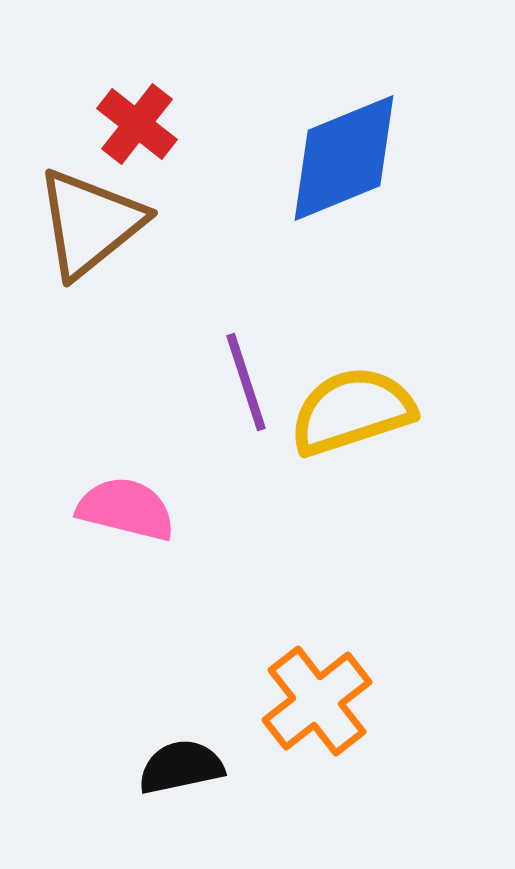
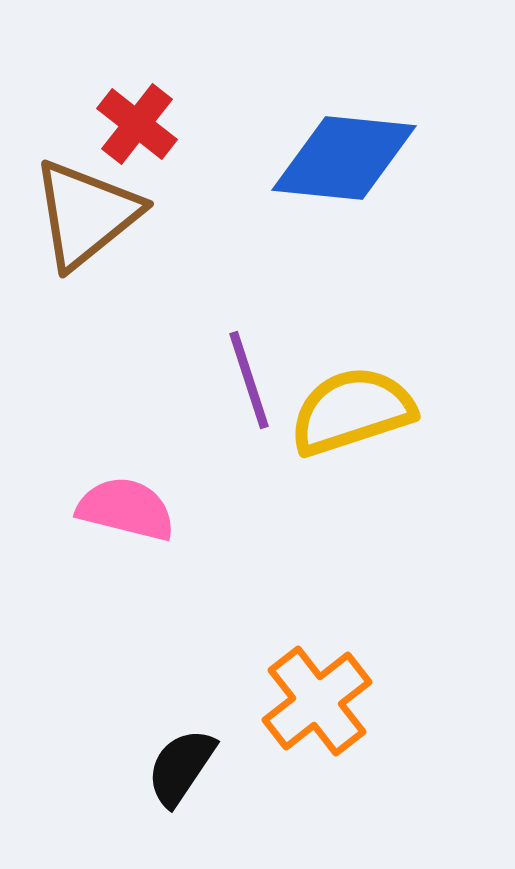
blue diamond: rotated 28 degrees clockwise
brown triangle: moved 4 px left, 9 px up
purple line: moved 3 px right, 2 px up
black semicircle: rotated 44 degrees counterclockwise
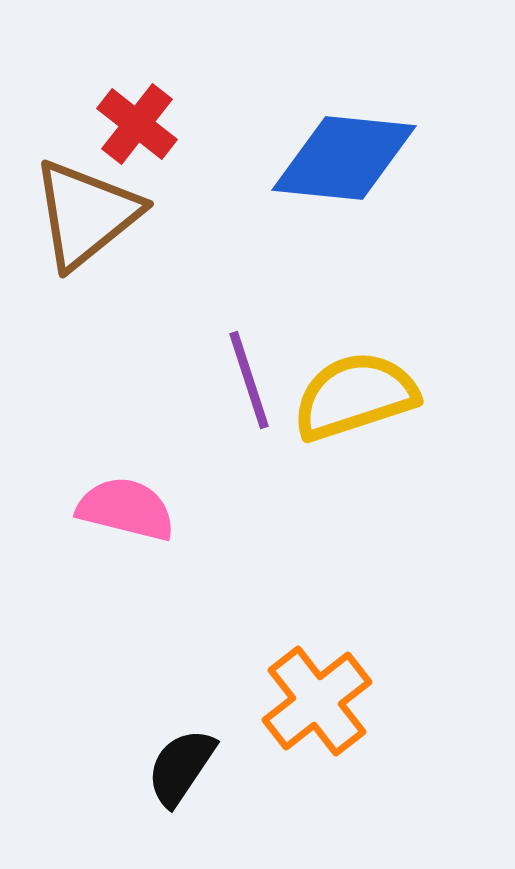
yellow semicircle: moved 3 px right, 15 px up
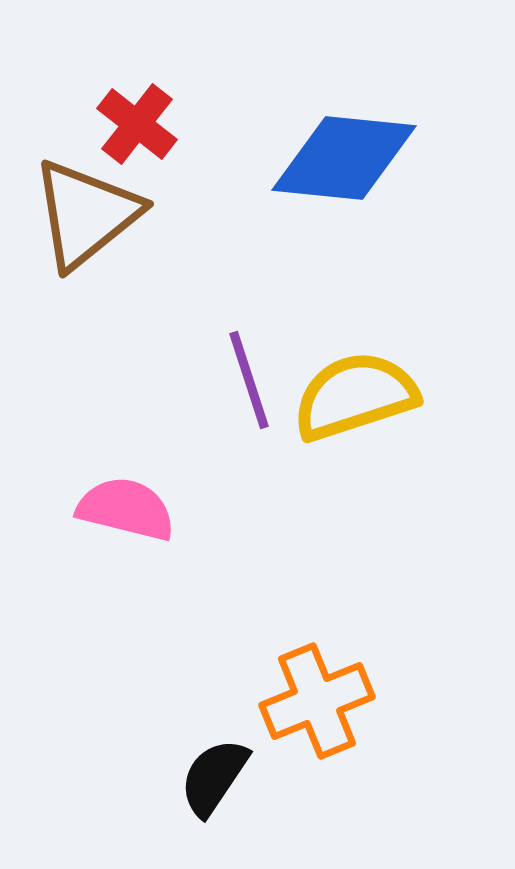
orange cross: rotated 16 degrees clockwise
black semicircle: moved 33 px right, 10 px down
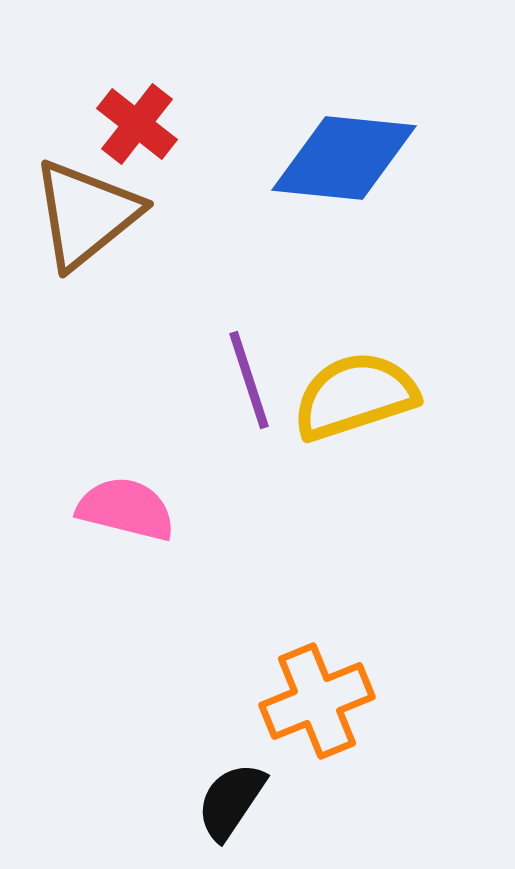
black semicircle: moved 17 px right, 24 px down
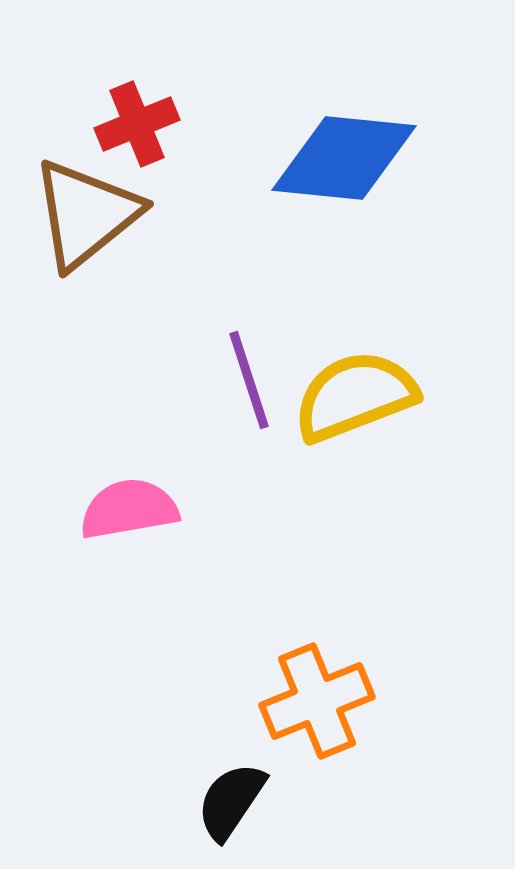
red cross: rotated 30 degrees clockwise
yellow semicircle: rotated 3 degrees counterclockwise
pink semicircle: moved 3 px right; rotated 24 degrees counterclockwise
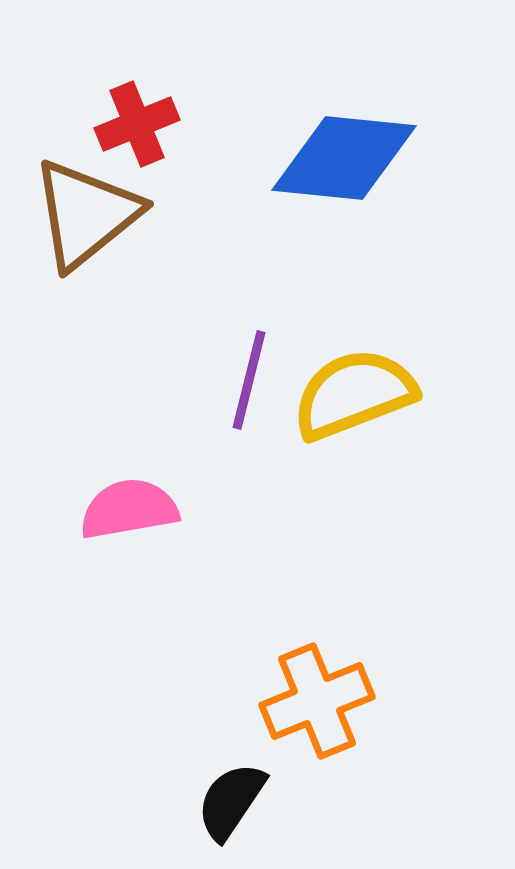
purple line: rotated 32 degrees clockwise
yellow semicircle: moved 1 px left, 2 px up
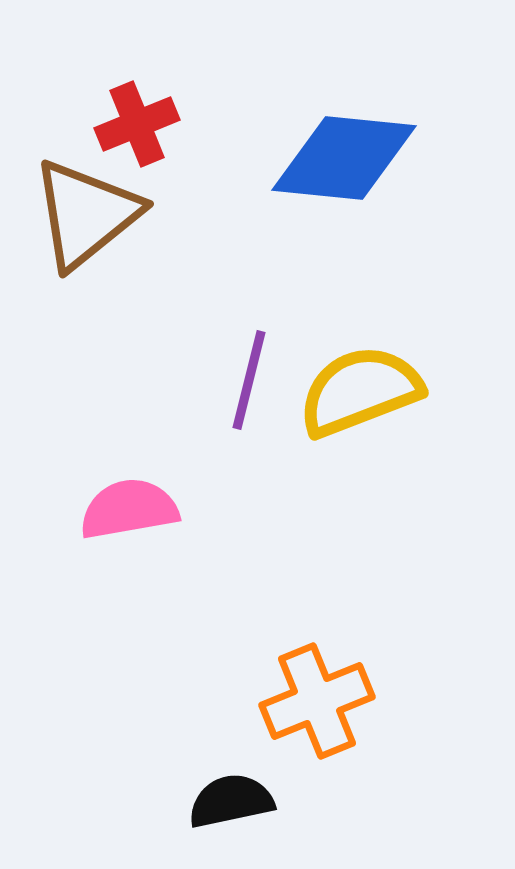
yellow semicircle: moved 6 px right, 3 px up
black semicircle: rotated 44 degrees clockwise
